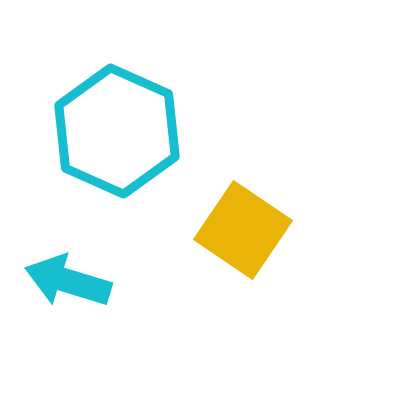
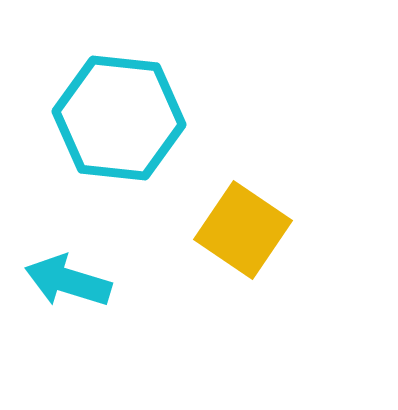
cyan hexagon: moved 2 px right, 13 px up; rotated 18 degrees counterclockwise
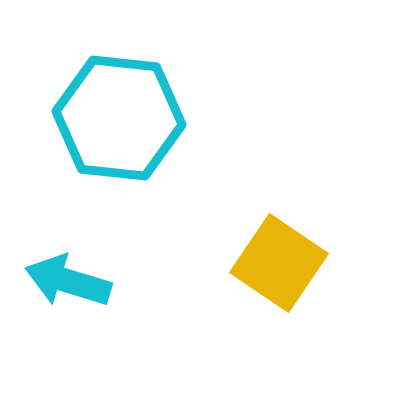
yellow square: moved 36 px right, 33 px down
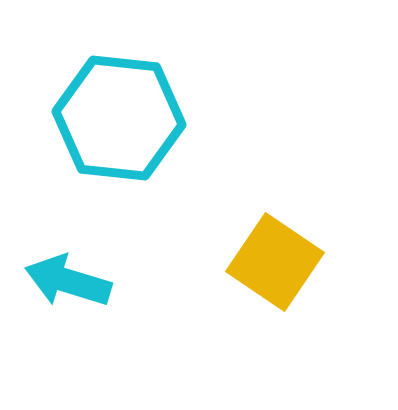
yellow square: moved 4 px left, 1 px up
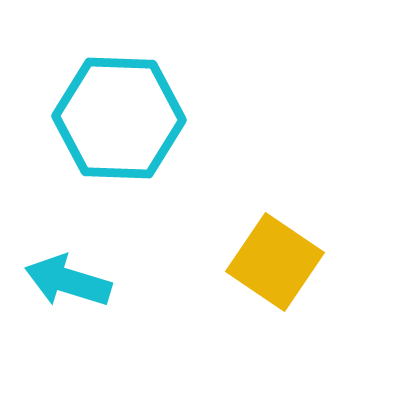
cyan hexagon: rotated 4 degrees counterclockwise
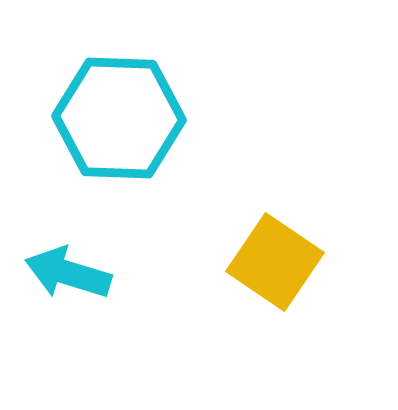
cyan arrow: moved 8 px up
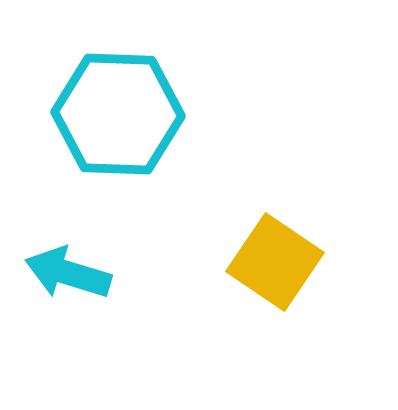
cyan hexagon: moved 1 px left, 4 px up
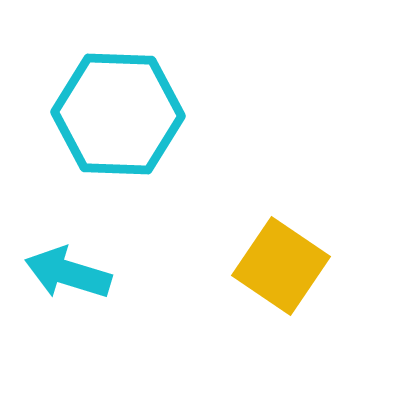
yellow square: moved 6 px right, 4 px down
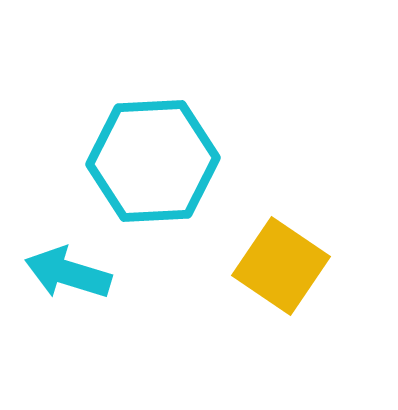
cyan hexagon: moved 35 px right, 47 px down; rotated 5 degrees counterclockwise
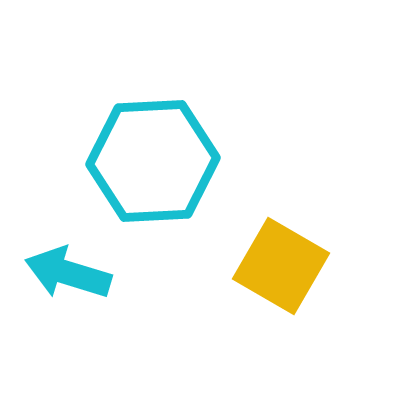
yellow square: rotated 4 degrees counterclockwise
